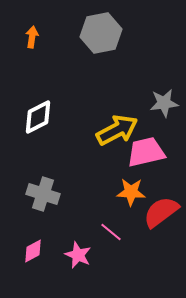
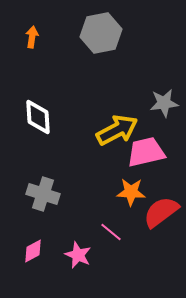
white diamond: rotated 66 degrees counterclockwise
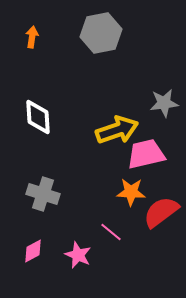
yellow arrow: rotated 9 degrees clockwise
pink trapezoid: moved 2 px down
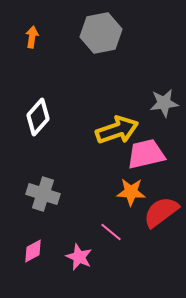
white diamond: rotated 45 degrees clockwise
pink star: moved 1 px right, 2 px down
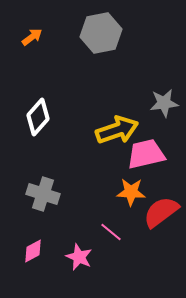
orange arrow: rotated 45 degrees clockwise
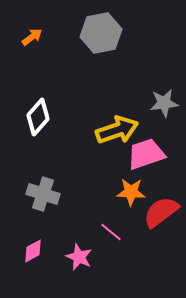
pink trapezoid: rotated 6 degrees counterclockwise
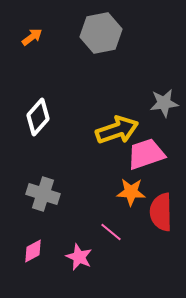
red semicircle: rotated 54 degrees counterclockwise
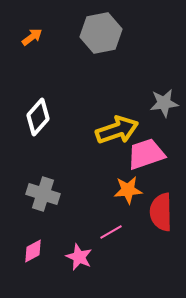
orange star: moved 3 px left, 2 px up; rotated 8 degrees counterclockwise
pink line: rotated 70 degrees counterclockwise
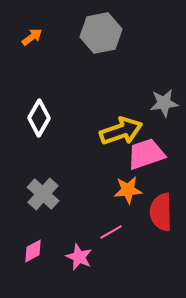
white diamond: moved 1 px right, 1 px down; rotated 12 degrees counterclockwise
yellow arrow: moved 4 px right, 1 px down
gray cross: rotated 24 degrees clockwise
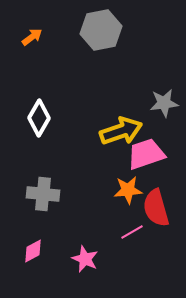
gray hexagon: moved 3 px up
gray cross: rotated 36 degrees counterclockwise
red semicircle: moved 5 px left, 4 px up; rotated 15 degrees counterclockwise
pink line: moved 21 px right
pink star: moved 6 px right, 2 px down
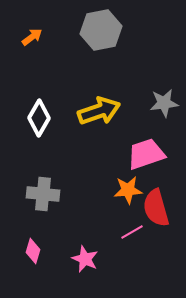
yellow arrow: moved 22 px left, 20 px up
pink diamond: rotated 45 degrees counterclockwise
